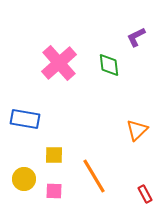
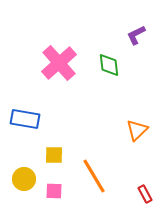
purple L-shape: moved 2 px up
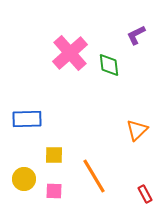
pink cross: moved 11 px right, 10 px up
blue rectangle: moved 2 px right; rotated 12 degrees counterclockwise
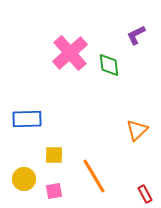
pink square: rotated 12 degrees counterclockwise
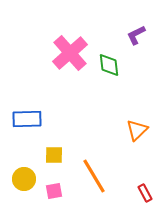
red rectangle: moved 1 px up
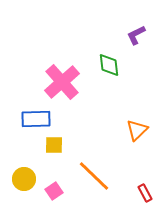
pink cross: moved 8 px left, 29 px down
blue rectangle: moved 9 px right
yellow square: moved 10 px up
orange line: rotated 15 degrees counterclockwise
pink square: rotated 24 degrees counterclockwise
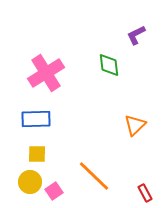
pink cross: moved 16 px left, 9 px up; rotated 9 degrees clockwise
orange triangle: moved 2 px left, 5 px up
yellow square: moved 17 px left, 9 px down
yellow circle: moved 6 px right, 3 px down
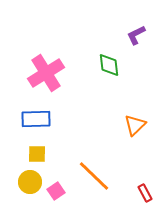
pink square: moved 2 px right
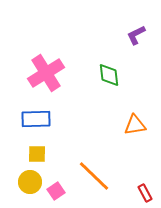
green diamond: moved 10 px down
orange triangle: rotated 35 degrees clockwise
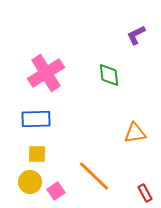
orange triangle: moved 8 px down
